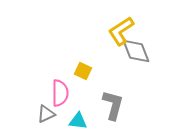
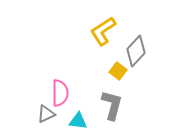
yellow L-shape: moved 18 px left
gray diamond: rotated 64 degrees clockwise
yellow square: moved 35 px right; rotated 12 degrees clockwise
gray L-shape: moved 1 px left
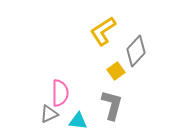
yellow square: moved 2 px left; rotated 18 degrees clockwise
gray triangle: moved 3 px right
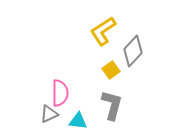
gray diamond: moved 3 px left
yellow square: moved 5 px left, 1 px up
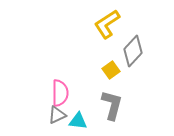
yellow L-shape: moved 4 px right, 7 px up
gray triangle: moved 8 px right, 1 px down
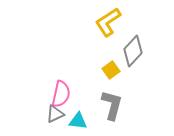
yellow L-shape: moved 1 px right, 2 px up
pink semicircle: moved 1 px right, 1 px down; rotated 12 degrees clockwise
gray triangle: moved 2 px left, 1 px up
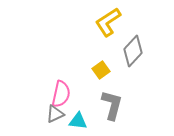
yellow square: moved 10 px left
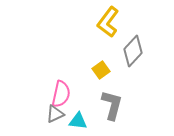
yellow L-shape: rotated 20 degrees counterclockwise
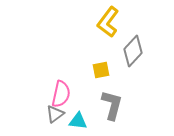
yellow square: rotated 24 degrees clockwise
gray triangle: rotated 12 degrees counterclockwise
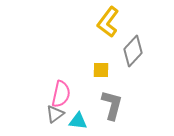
yellow square: rotated 12 degrees clockwise
